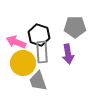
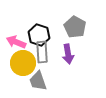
gray pentagon: rotated 30 degrees clockwise
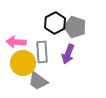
gray pentagon: rotated 10 degrees counterclockwise
black hexagon: moved 16 px right, 12 px up; rotated 15 degrees clockwise
pink arrow: rotated 18 degrees counterclockwise
purple arrow: rotated 30 degrees clockwise
gray trapezoid: rotated 35 degrees counterclockwise
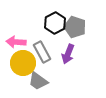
gray rectangle: rotated 25 degrees counterclockwise
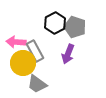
gray rectangle: moved 7 px left, 1 px up
gray trapezoid: moved 1 px left, 3 px down
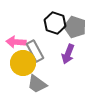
black hexagon: rotated 15 degrees counterclockwise
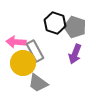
purple arrow: moved 7 px right
gray trapezoid: moved 1 px right, 1 px up
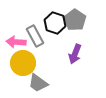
gray pentagon: moved 7 px up; rotated 15 degrees clockwise
gray rectangle: moved 15 px up
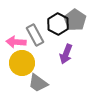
black hexagon: moved 3 px right, 1 px down; rotated 10 degrees clockwise
gray rectangle: moved 1 px up
purple arrow: moved 9 px left
yellow circle: moved 1 px left
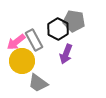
gray pentagon: moved 1 px left, 1 px down; rotated 25 degrees counterclockwise
black hexagon: moved 5 px down
gray rectangle: moved 1 px left, 5 px down
pink arrow: rotated 42 degrees counterclockwise
yellow circle: moved 2 px up
